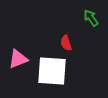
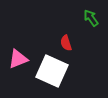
white square: rotated 20 degrees clockwise
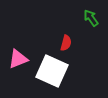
red semicircle: rotated 147 degrees counterclockwise
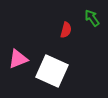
green arrow: moved 1 px right
red semicircle: moved 13 px up
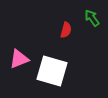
pink triangle: moved 1 px right
white square: rotated 8 degrees counterclockwise
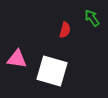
red semicircle: moved 1 px left
pink triangle: moved 2 px left; rotated 30 degrees clockwise
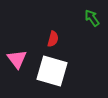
red semicircle: moved 12 px left, 9 px down
pink triangle: rotated 45 degrees clockwise
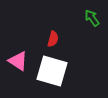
pink triangle: moved 1 px right, 2 px down; rotated 20 degrees counterclockwise
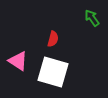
white square: moved 1 px right, 1 px down
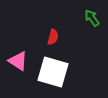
red semicircle: moved 2 px up
